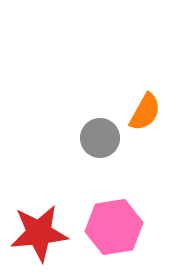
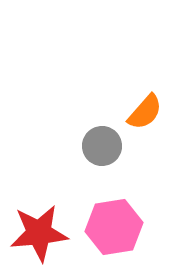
orange semicircle: rotated 12 degrees clockwise
gray circle: moved 2 px right, 8 px down
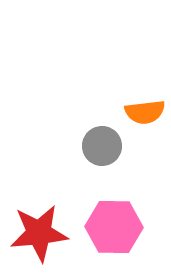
orange semicircle: rotated 42 degrees clockwise
pink hexagon: rotated 10 degrees clockwise
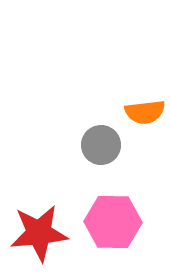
gray circle: moved 1 px left, 1 px up
pink hexagon: moved 1 px left, 5 px up
